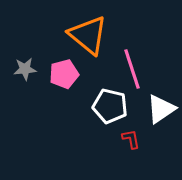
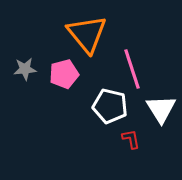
orange triangle: moved 1 px left, 1 px up; rotated 12 degrees clockwise
white triangle: rotated 28 degrees counterclockwise
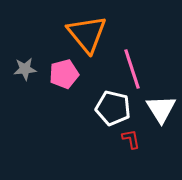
white pentagon: moved 3 px right, 2 px down
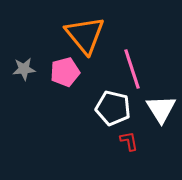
orange triangle: moved 2 px left, 1 px down
gray star: moved 1 px left
pink pentagon: moved 1 px right, 2 px up
red L-shape: moved 2 px left, 2 px down
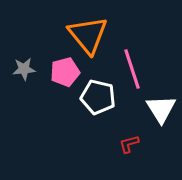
orange triangle: moved 3 px right
white pentagon: moved 15 px left, 11 px up
red L-shape: moved 3 px down; rotated 95 degrees counterclockwise
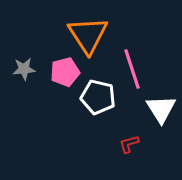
orange triangle: rotated 6 degrees clockwise
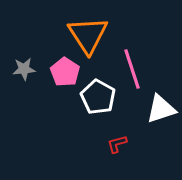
pink pentagon: rotated 24 degrees counterclockwise
white pentagon: rotated 16 degrees clockwise
white triangle: rotated 44 degrees clockwise
red L-shape: moved 12 px left
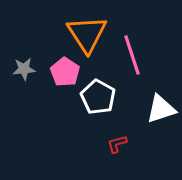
orange triangle: moved 1 px left, 1 px up
pink line: moved 14 px up
